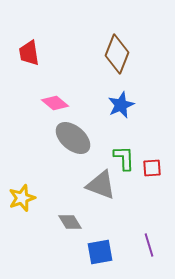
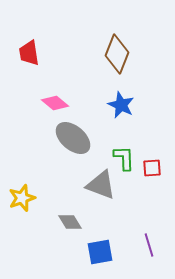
blue star: rotated 24 degrees counterclockwise
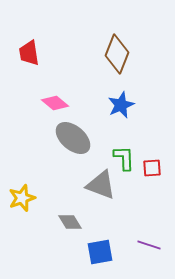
blue star: rotated 24 degrees clockwise
purple line: rotated 55 degrees counterclockwise
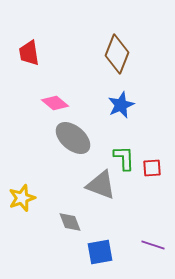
gray diamond: rotated 10 degrees clockwise
purple line: moved 4 px right
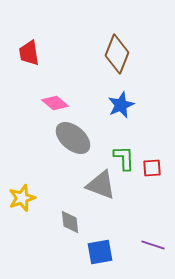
gray diamond: rotated 15 degrees clockwise
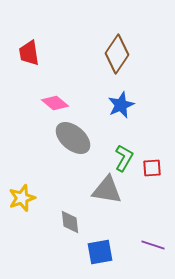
brown diamond: rotated 12 degrees clockwise
green L-shape: rotated 32 degrees clockwise
gray triangle: moved 6 px right, 5 px down; rotated 12 degrees counterclockwise
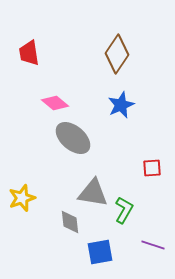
green L-shape: moved 52 px down
gray triangle: moved 14 px left, 3 px down
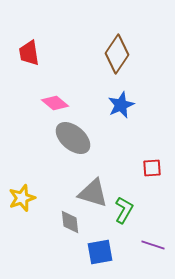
gray triangle: rotated 8 degrees clockwise
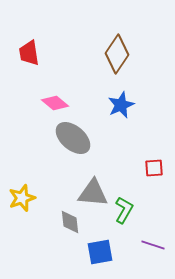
red square: moved 2 px right
gray triangle: rotated 12 degrees counterclockwise
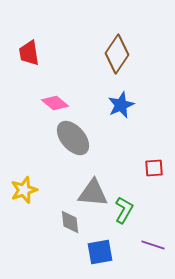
gray ellipse: rotated 9 degrees clockwise
yellow star: moved 2 px right, 8 px up
